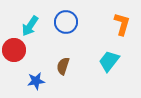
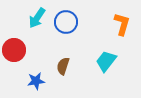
cyan arrow: moved 7 px right, 8 px up
cyan trapezoid: moved 3 px left
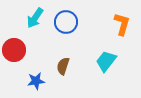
cyan arrow: moved 2 px left
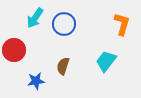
blue circle: moved 2 px left, 2 px down
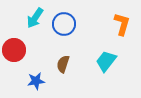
brown semicircle: moved 2 px up
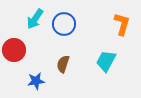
cyan arrow: moved 1 px down
cyan trapezoid: rotated 10 degrees counterclockwise
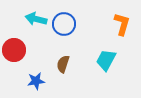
cyan arrow: moved 1 px right; rotated 70 degrees clockwise
cyan trapezoid: moved 1 px up
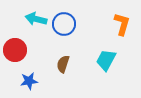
red circle: moved 1 px right
blue star: moved 7 px left
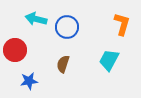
blue circle: moved 3 px right, 3 px down
cyan trapezoid: moved 3 px right
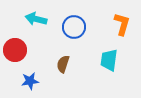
blue circle: moved 7 px right
cyan trapezoid: rotated 20 degrees counterclockwise
blue star: moved 1 px right
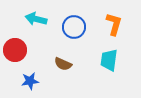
orange L-shape: moved 8 px left
brown semicircle: rotated 84 degrees counterclockwise
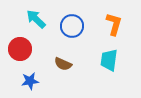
cyan arrow: rotated 30 degrees clockwise
blue circle: moved 2 px left, 1 px up
red circle: moved 5 px right, 1 px up
